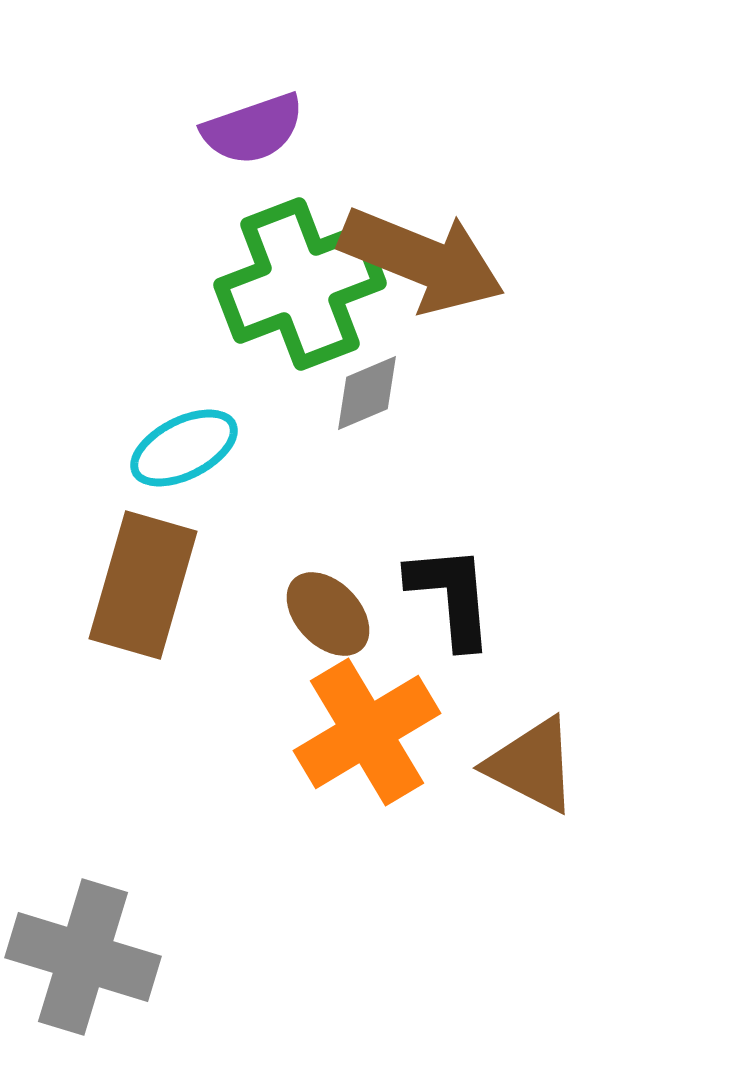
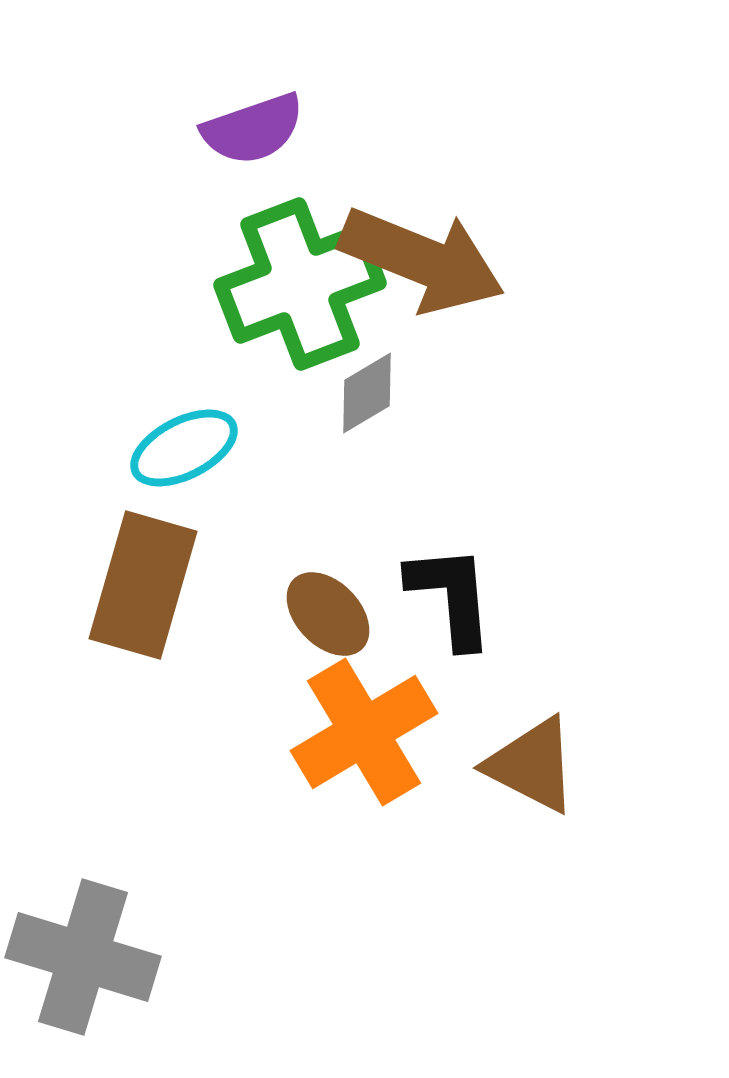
gray diamond: rotated 8 degrees counterclockwise
orange cross: moved 3 px left
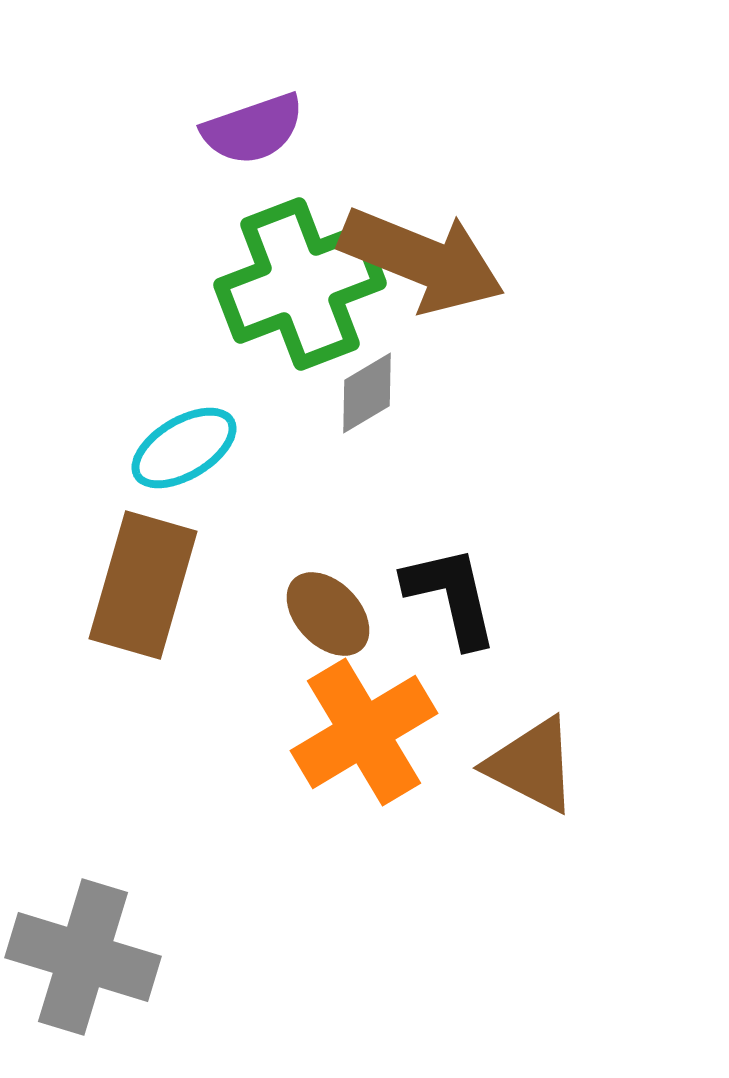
cyan ellipse: rotated 4 degrees counterclockwise
black L-shape: rotated 8 degrees counterclockwise
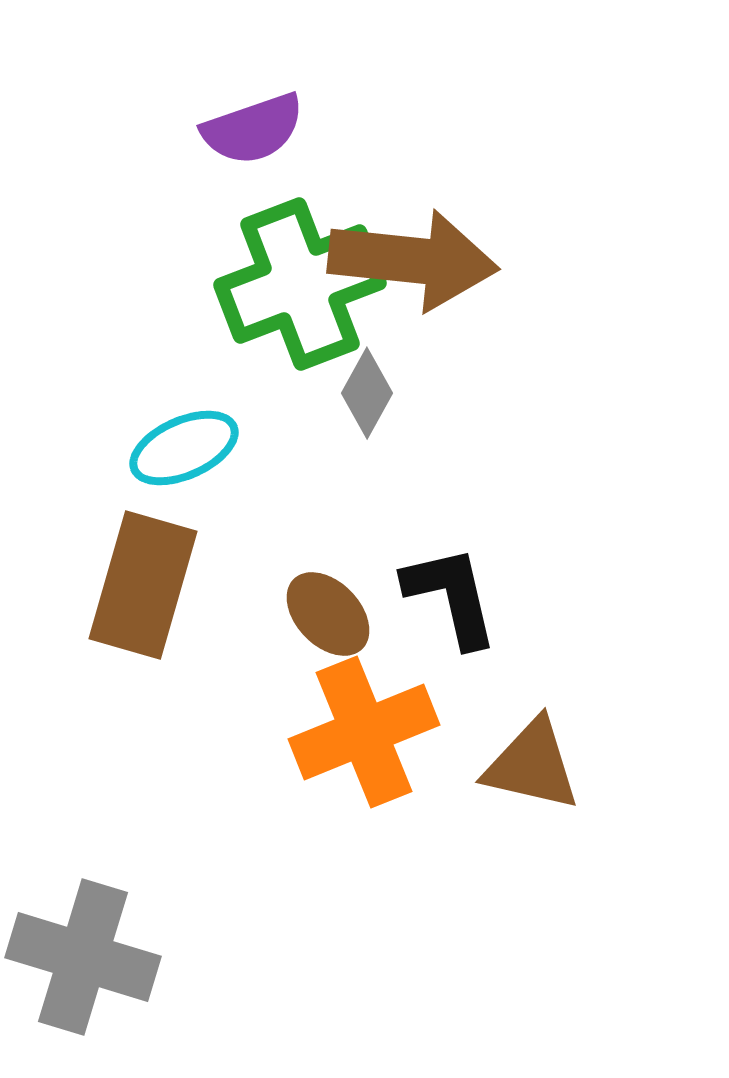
brown arrow: moved 9 px left; rotated 16 degrees counterclockwise
gray diamond: rotated 30 degrees counterclockwise
cyan ellipse: rotated 7 degrees clockwise
orange cross: rotated 9 degrees clockwise
brown triangle: rotated 14 degrees counterclockwise
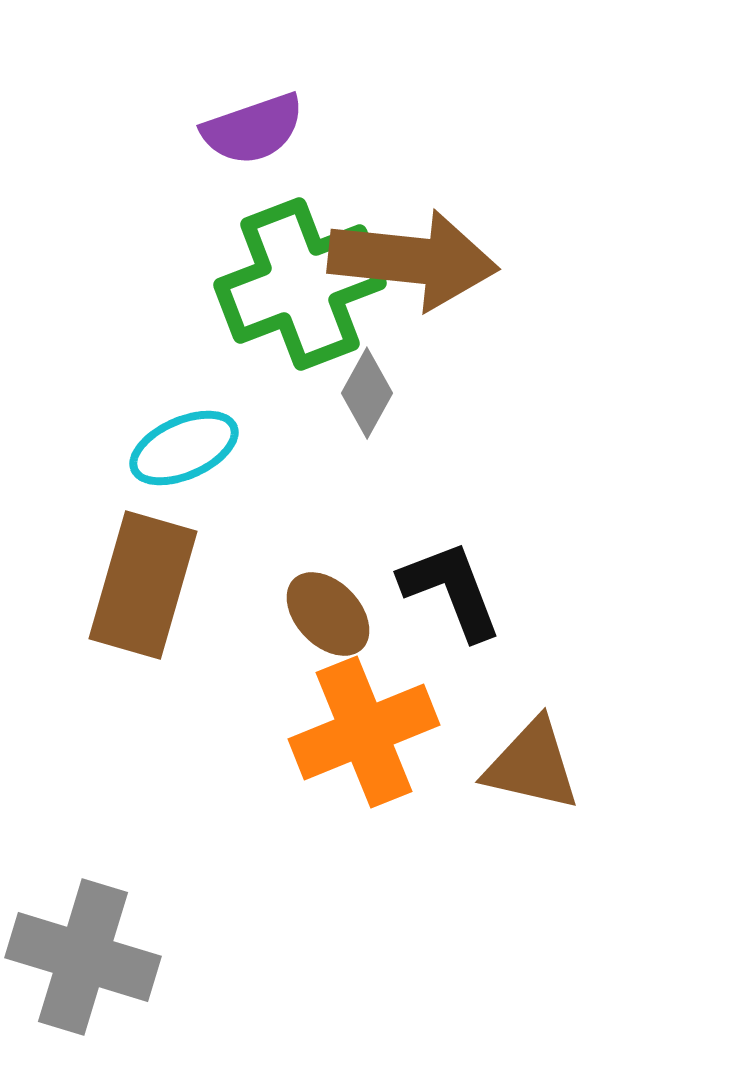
black L-shape: moved 6 px up; rotated 8 degrees counterclockwise
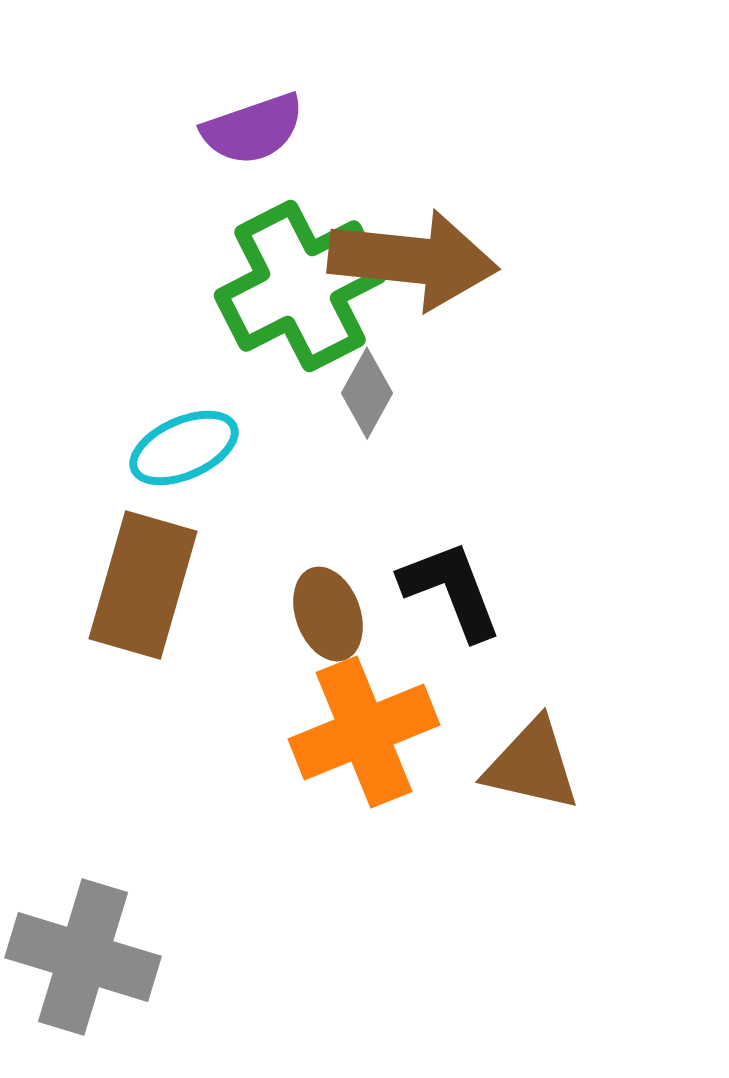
green cross: moved 2 px down; rotated 6 degrees counterclockwise
brown ellipse: rotated 24 degrees clockwise
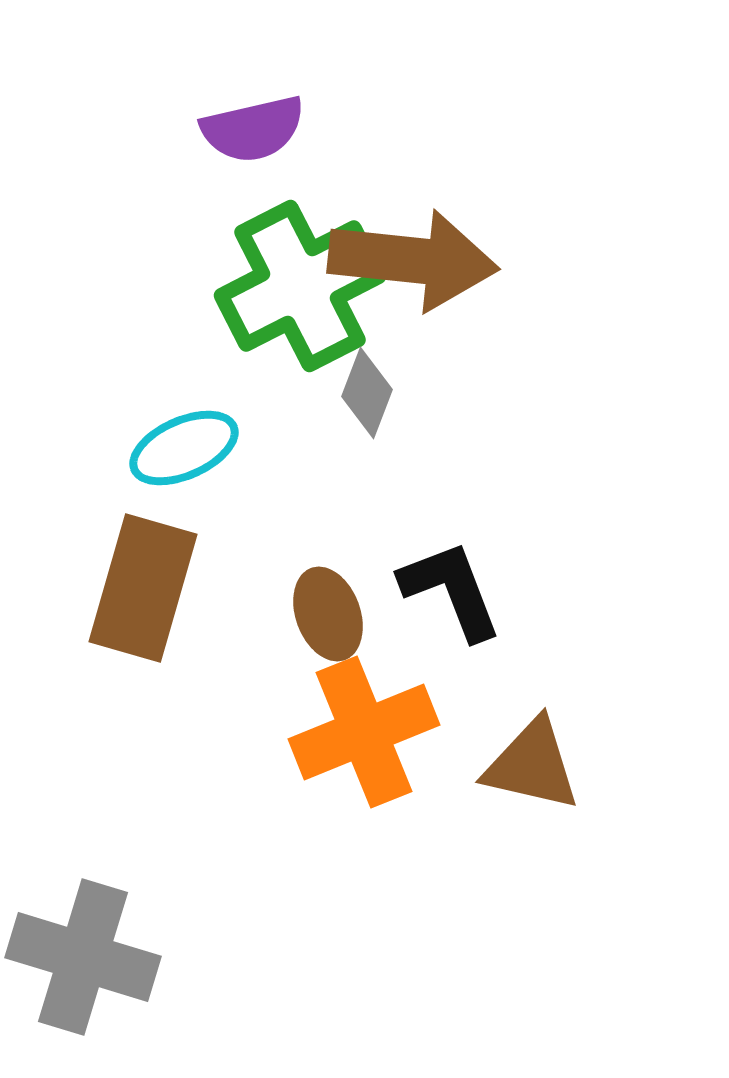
purple semicircle: rotated 6 degrees clockwise
gray diamond: rotated 8 degrees counterclockwise
brown rectangle: moved 3 px down
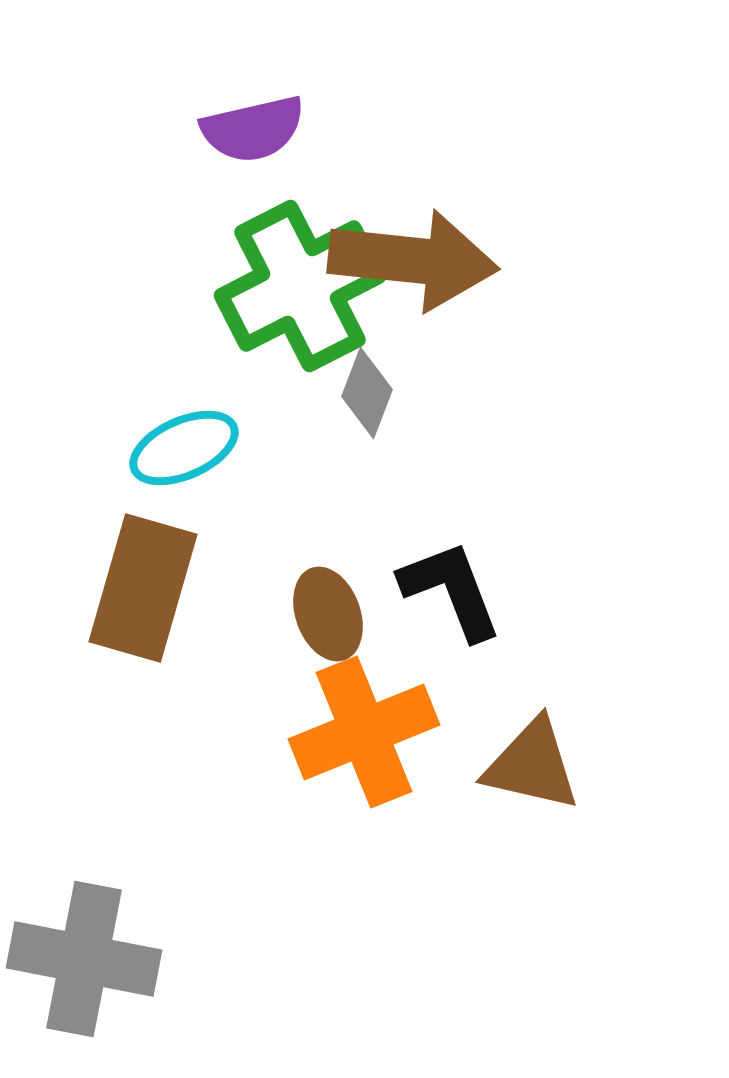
gray cross: moved 1 px right, 2 px down; rotated 6 degrees counterclockwise
